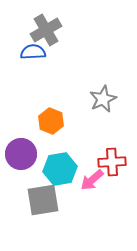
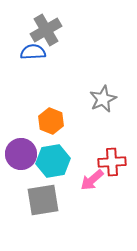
cyan hexagon: moved 7 px left, 8 px up
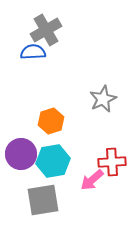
orange hexagon: rotated 20 degrees clockwise
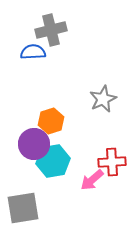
gray cross: moved 5 px right; rotated 16 degrees clockwise
purple circle: moved 13 px right, 10 px up
gray square: moved 20 px left, 8 px down
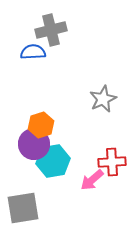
orange hexagon: moved 10 px left, 4 px down
